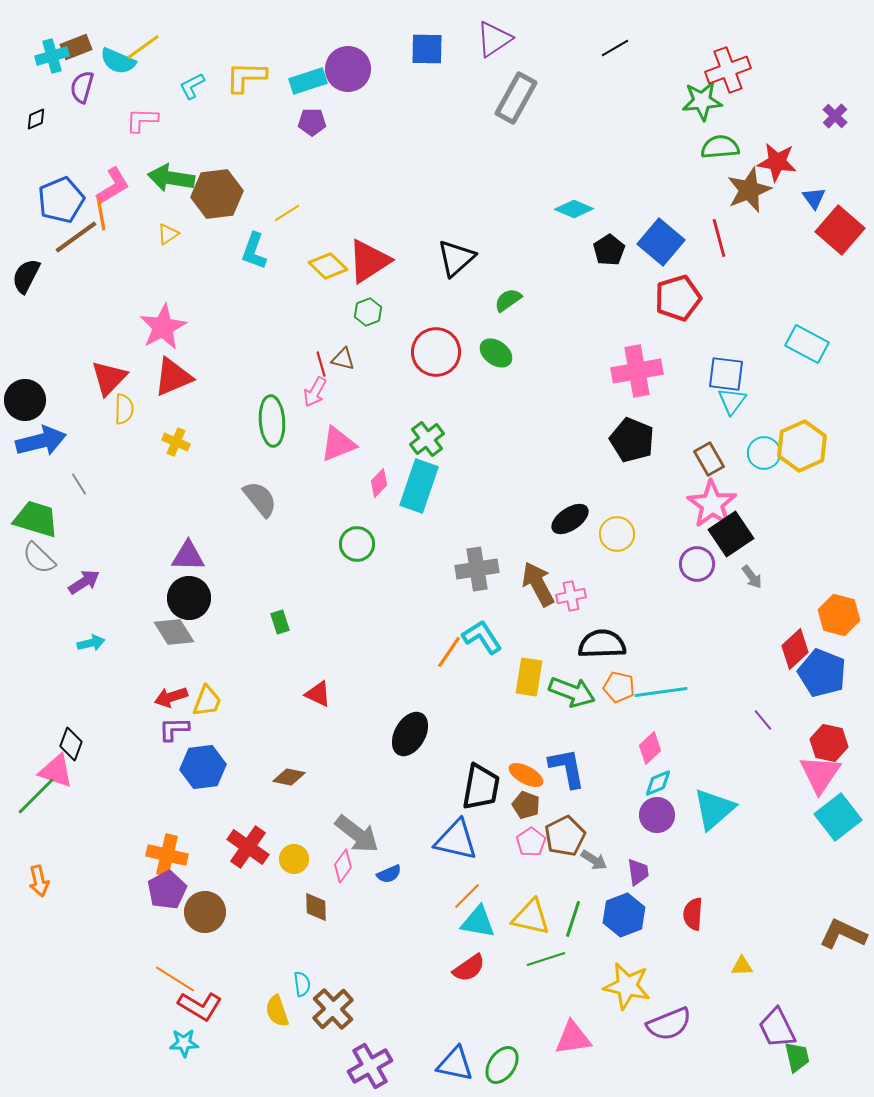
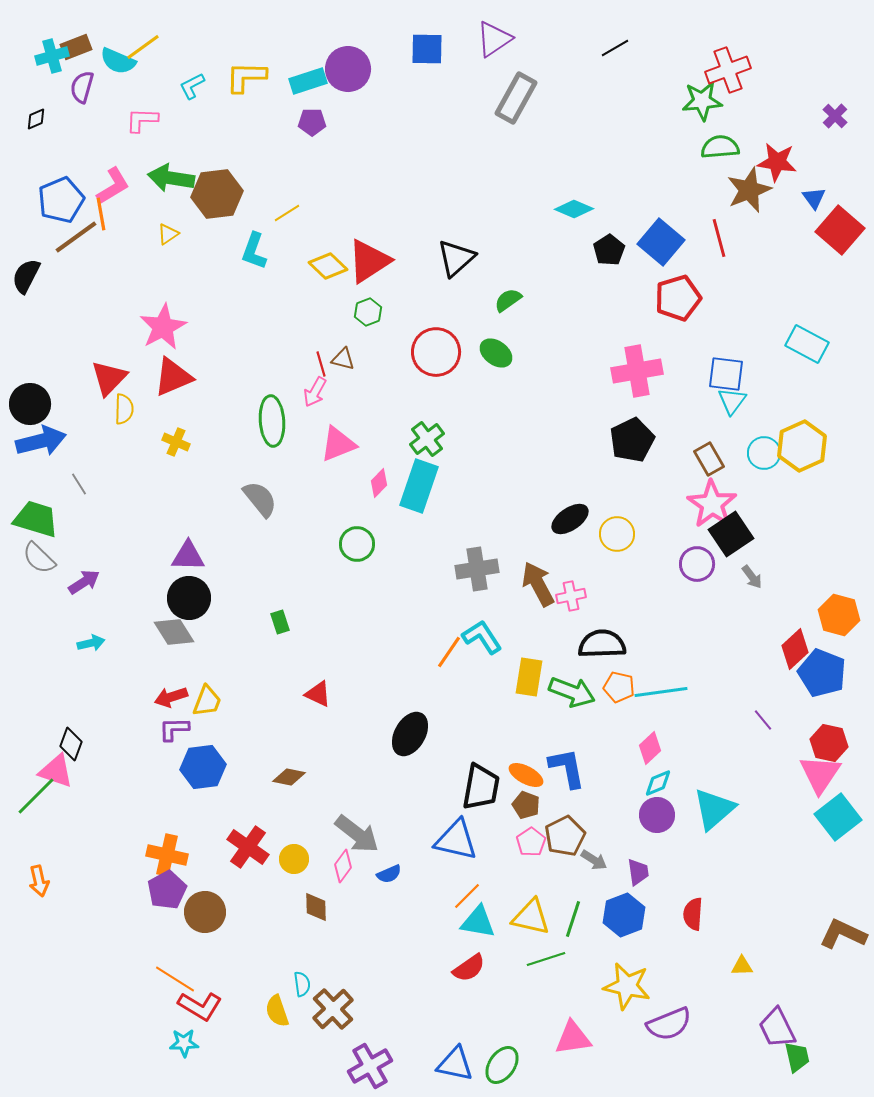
black circle at (25, 400): moved 5 px right, 4 px down
black pentagon at (632, 440): rotated 24 degrees clockwise
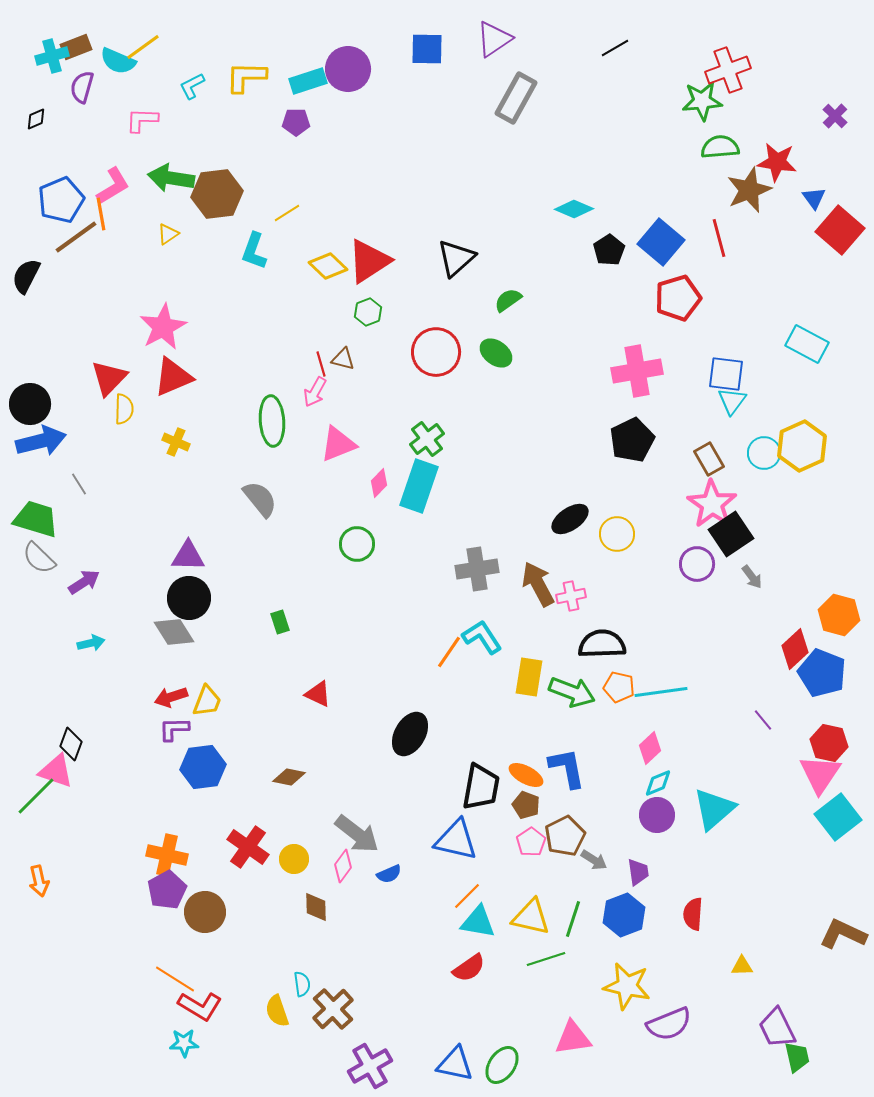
purple pentagon at (312, 122): moved 16 px left
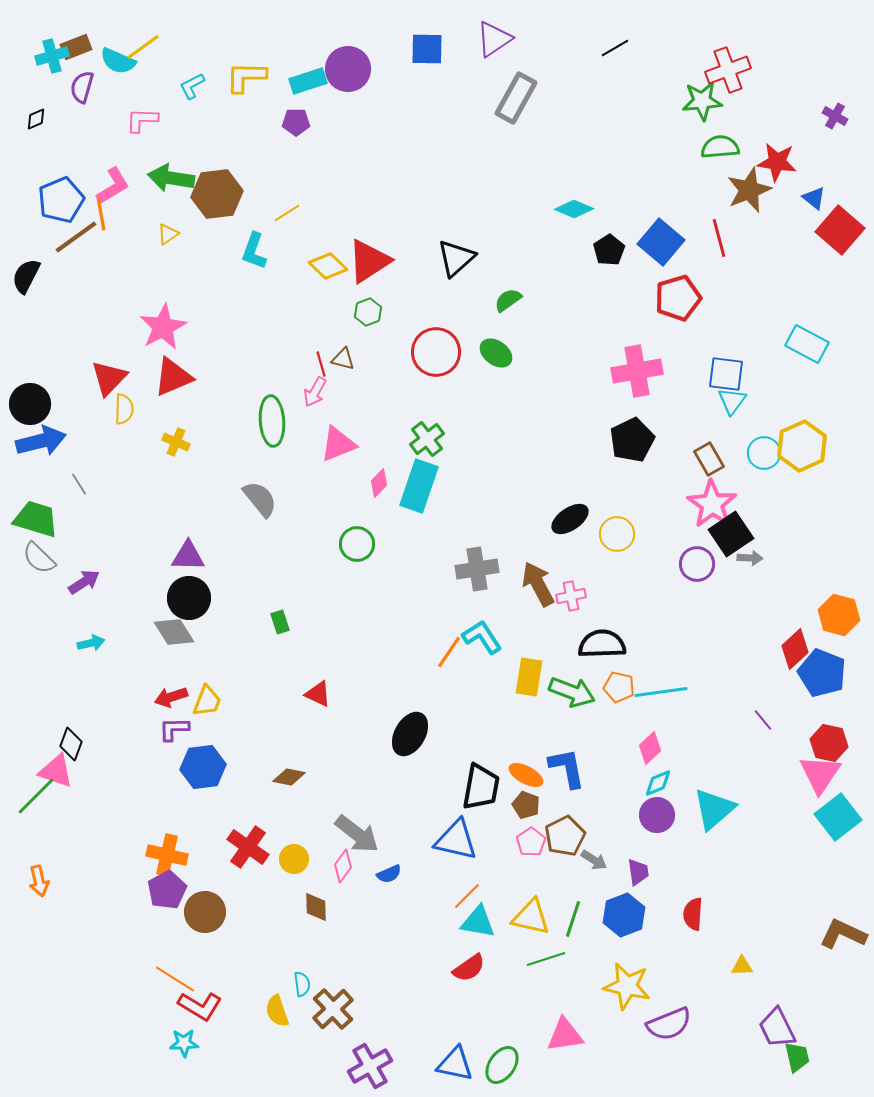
purple cross at (835, 116): rotated 15 degrees counterclockwise
blue triangle at (814, 198): rotated 15 degrees counterclockwise
gray arrow at (752, 577): moved 2 px left, 19 px up; rotated 50 degrees counterclockwise
pink triangle at (573, 1038): moved 8 px left, 3 px up
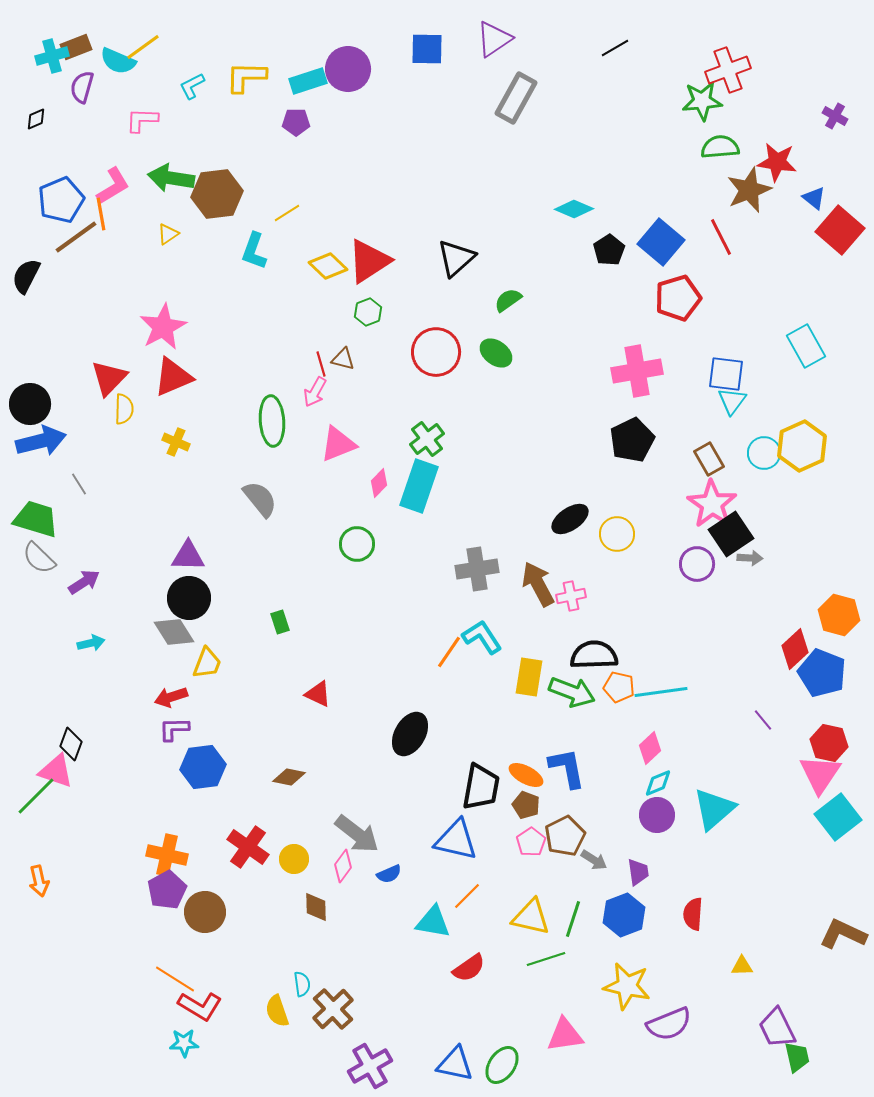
red line at (719, 238): moved 2 px right, 1 px up; rotated 12 degrees counterclockwise
cyan rectangle at (807, 344): moved 1 px left, 2 px down; rotated 33 degrees clockwise
black semicircle at (602, 644): moved 8 px left, 11 px down
yellow trapezoid at (207, 701): moved 38 px up
cyan triangle at (478, 922): moved 45 px left
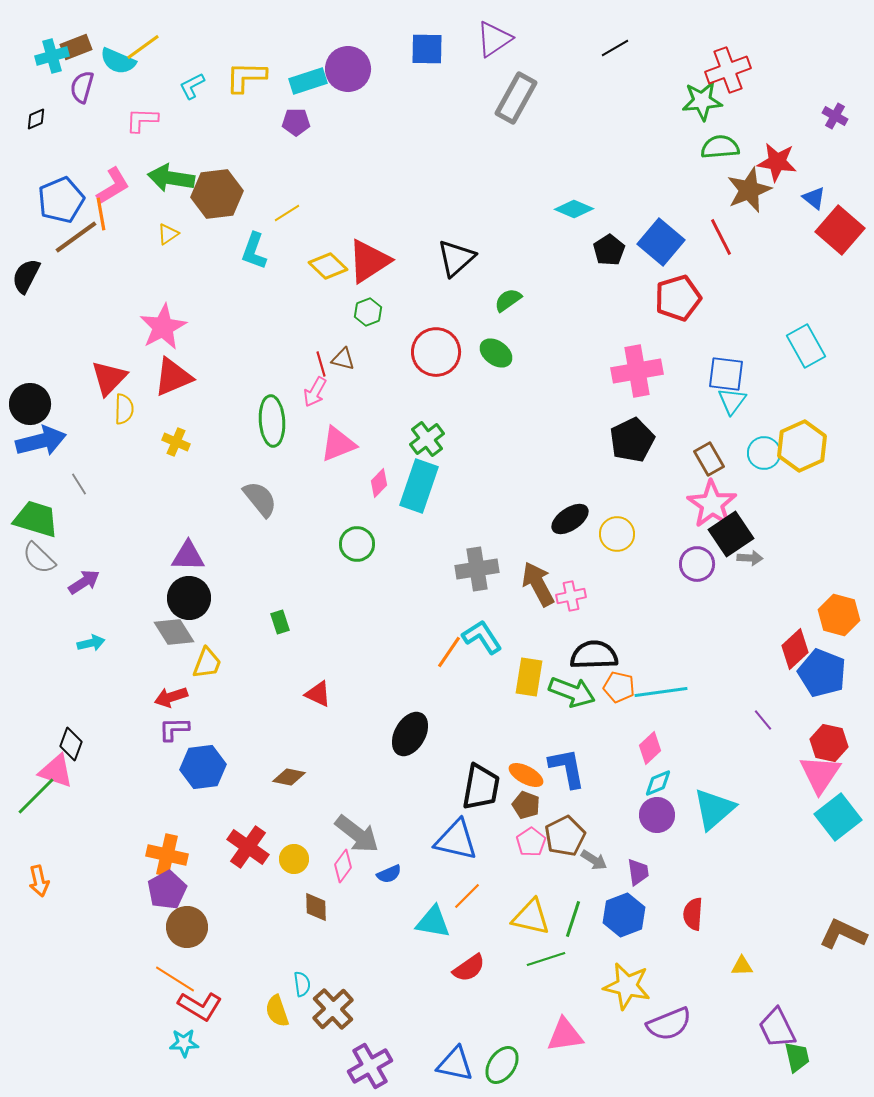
brown circle at (205, 912): moved 18 px left, 15 px down
